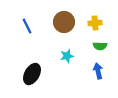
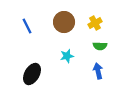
yellow cross: rotated 24 degrees counterclockwise
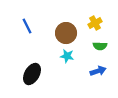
brown circle: moved 2 px right, 11 px down
cyan star: rotated 24 degrees clockwise
blue arrow: rotated 84 degrees clockwise
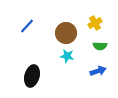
blue line: rotated 70 degrees clockwise
black ellipse: moved 2 px down; rotated 15 degrees counterclockwise
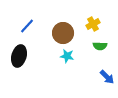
yellow cross: moved 2 px left, 1 px down
brown circle: moved 3 px left
blue arrow: moved 9 px right, 6 px down; rotated 63 degrees clockwise
black ellipse: moved 13 px left, 20 px up
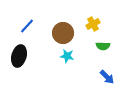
green semicircle: moved 3 px right
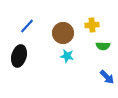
yellow cross: moved 1 px left, 1 px down; rotated 24 degrees clockwise
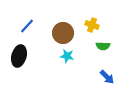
yellow cross: rotated 24 degrees clockwise
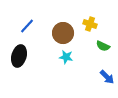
yellow cross: moved 2 px left, 1 px up
green semicircle: rotated 24 degrees clockwise
cyan star: moved 1 px left, 1 px down
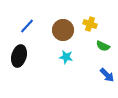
brown circle: moved 3 px up
blue arrow: moved 2 px up
